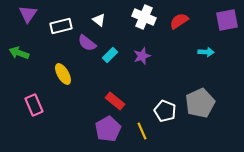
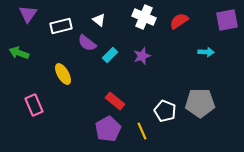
gray pentagon: rotated 24 degrees clockwise
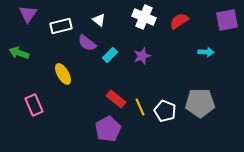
red rectangle: moved 1 px right, 2 px up
yellow line: moved 2 px left, 24 px up
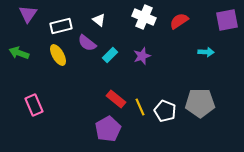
yellow ellipse: moved 5 px left, 19 px up
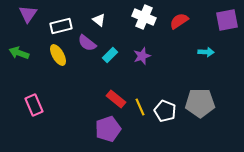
purple pentagon: rotated 10 degrees clockwise
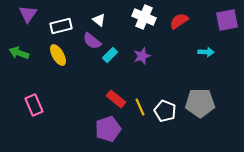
purple semicircle: moved 5 px right, 2 px up
